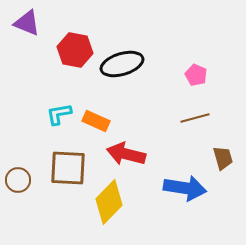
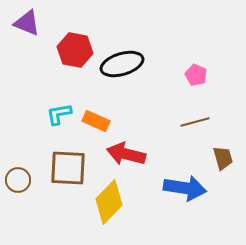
brown line: moved 4 px down
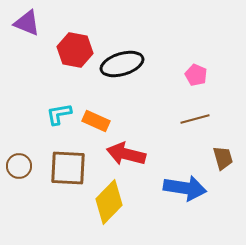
brown line: moved 3 px up
brown circle: moved 1 px right, 14 px up
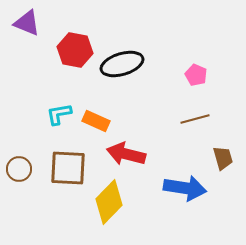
brown circle: moved 3 px down
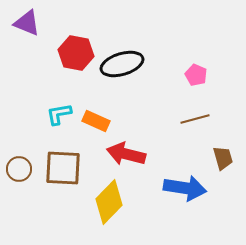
red hexagon: moved 1 px right, 3 px down
brown square: moved 5 px left
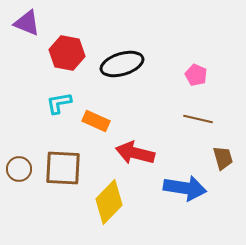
red hexagon: moved 9 px left
cyan L-shape: moved 11 px up
brown line: moved 3 px right; rotated 28 degrees clockwise
red arrow: moved 9 px right, 1 px up
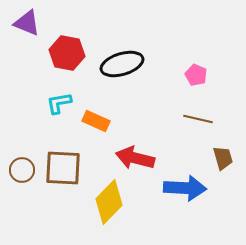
red arrow: moved 5 px down
brown circle: moved 3 px right, 1 px down
blue arrow: rotated 6 degrees counterclockwise
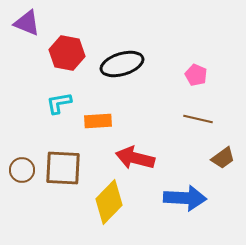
orange rectangle: moved 2 px right; rotated 28 degrees counterclockwise
brown trapezoid: rotated 70 degrees clockwise
blue arrow: moved 10 px down
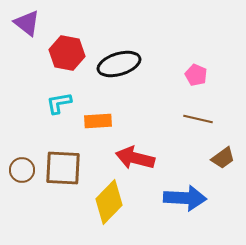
purple triangle: rotated 16 degrees clockwise
black ellipse: moved 3 px left
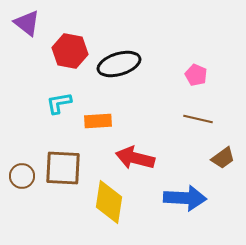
red hexagon: moved 3 px right, 2 px up
brown circle: moved 6 px down
yellow diamond: rotated 36 degrees counterclockwise
